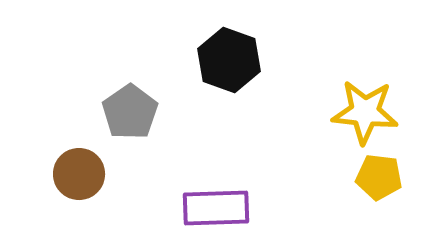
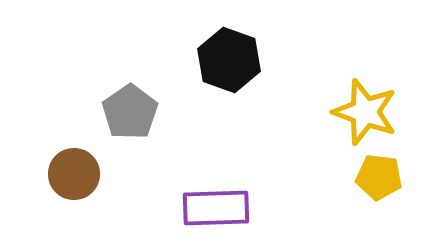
yellow star: rotated 14 degrees clockwise
brown circle: moved 5 px left
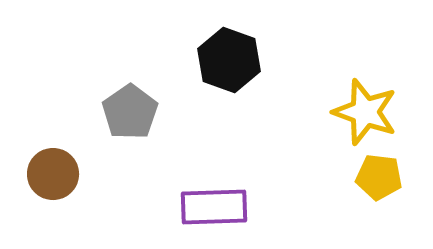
brown circle: moved 21 px left
purple rectangle: moved 2 px left, 1 px up
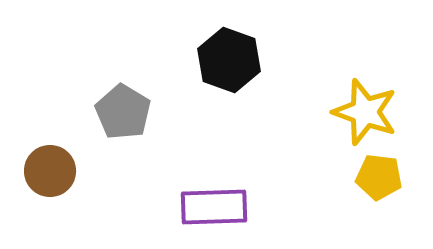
gray pentagon: moved 7 px left; rotated 6 degrees counterclockwise
brown circle: moved 3 px left, 3 px up
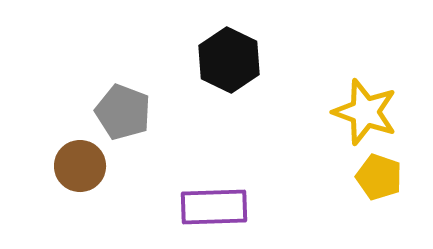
black hexagon: rotated 6 degrees clockwise
gray pentagon: rotated 10 degrees counterclockwise
brown circle: moved 30 px right, 5 px up
yellow pentagon: rotated 12 degrees clockwise
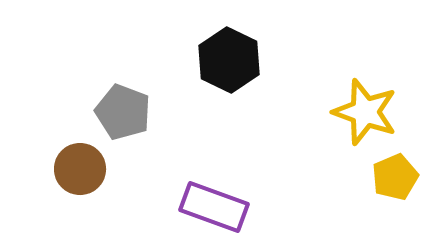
brown circle: moved 3 px down
yellow pentagon: moved 16 px right; rotated 30 degrees clockwise
purple rectangle: rotated 22 degrees clockwise
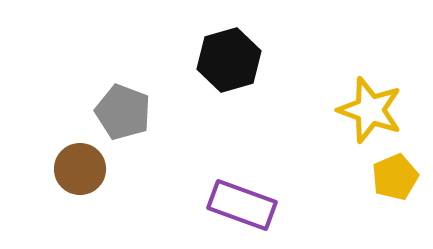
black hexagon: rotated 18 degrees clockwise
yellow star: moved 5 px right, 2 px up
purple rectangle: moved 28 px right, 2 px up
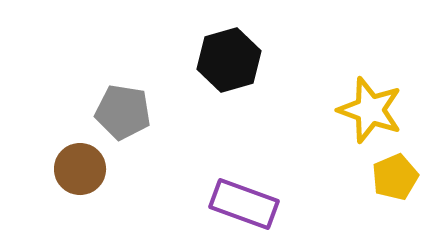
gray pentagon: rotated 12 degrees counterclockwise
purple rectangle: moved 2 px right, 1 px up
